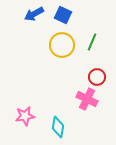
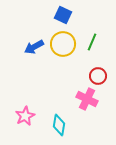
blue arrow: moved 33 px down
yellow circle: moved 1 px right, 1 px up
red circle: moved 1 px right, 1 px up
pink star: rotated 18 degrees counterclockwise
cyan diamond: moved 1 px right, 2 px up
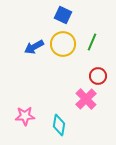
pink cross: moved 1 px left; rotated 20 degrees clockwise
pink star: rotated 24 degrees clockwise
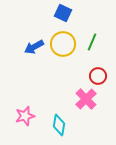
blue square: moved 2 px up
pink star: rotated 12 degrees counterclockwise
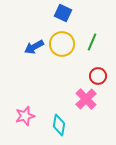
yellow circle: moved 1 px left
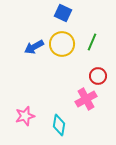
pink cross: rotated 15 degrees clockwise
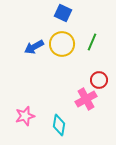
red circle: moved 1 px right, 4 px down
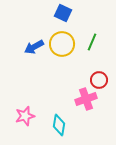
pink cross: rotated 10 degrees clockwise
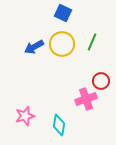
red circle: moved 2 px right, 1 px down
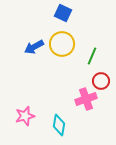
green line: moved 14 px down
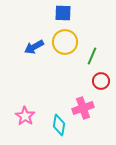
blue square: rotated 24 degrees counterclockwise
yellow circle: moved 3 px right, 2 px up
pink cross: moved 3 px left, 9 px down
pink star: rotated 24 degrees counterclockwise
